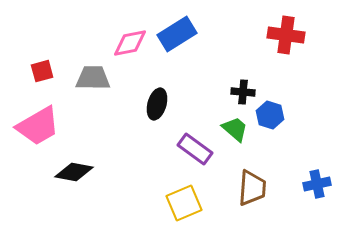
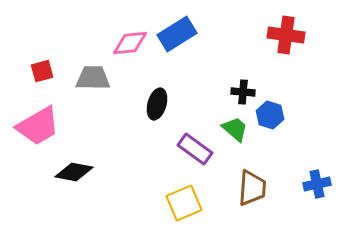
pink diamond: rotated 6 degrees clockwise
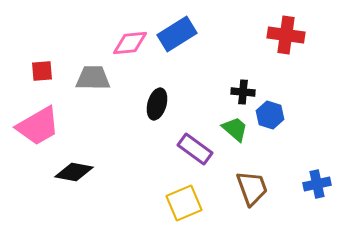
red square: rotated 10 degrees clockwise
brown trapezoid: rotated 24 degrees counterclockwise
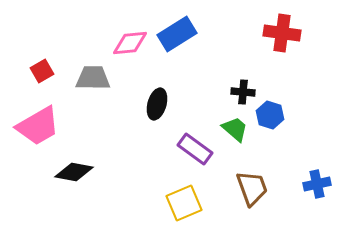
red cross: moved 4 px left, 2 px up
red square: rotated 25 degrees counterclockwise
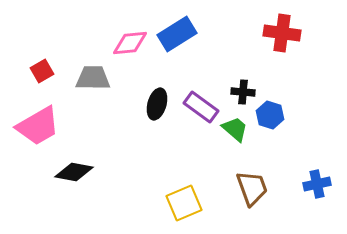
purple rectangle: moved 6 px right, 42 px up
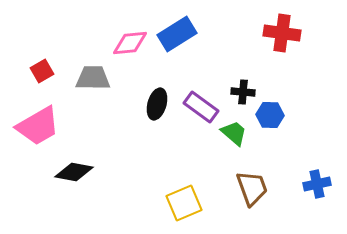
blue hexagon: rotated 16 degrees counterclockwise
green trapezoid: moved 1 px left, 4 px down
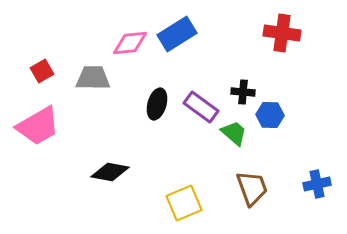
black diamond: moved 36 px right
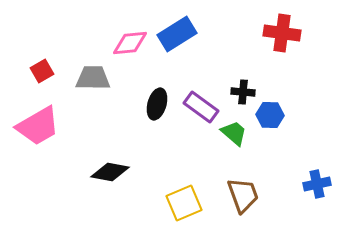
brown trapezoid: moved 9 px left, 7 px down
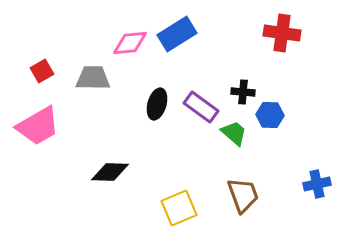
black diamond: rotated 9 degrees counterclockwise
yellow square: moved 5 px left, 5 px down
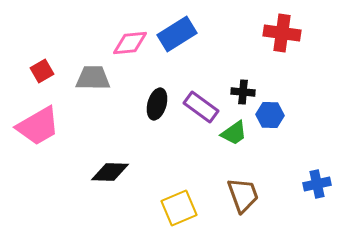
green trapezoid: rotated 104 degrees clockwise
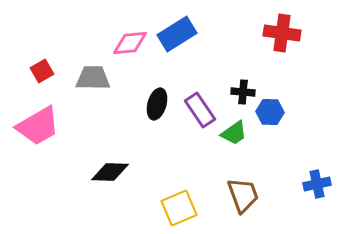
purple rectangle: moved 1 px left, 3 px down; rotated 20 degrees clockwise
blue hexagon: moved 3 px up
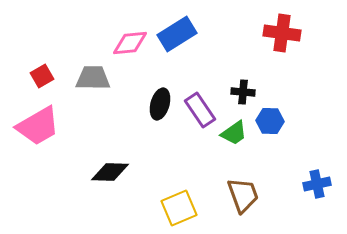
red square: moved 5 px down
black ellipse: moved 3 px right
blue hexagon: moved 9 px down
